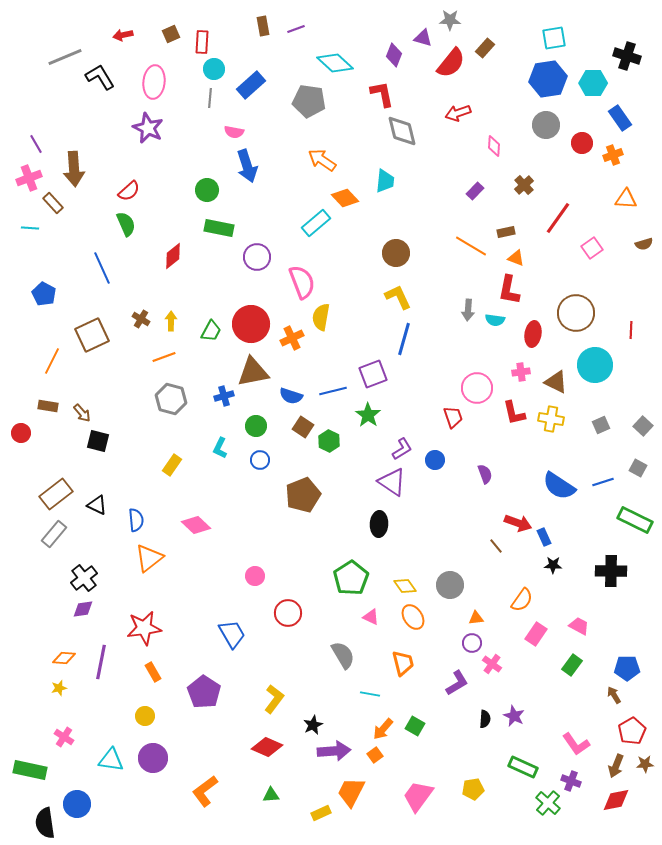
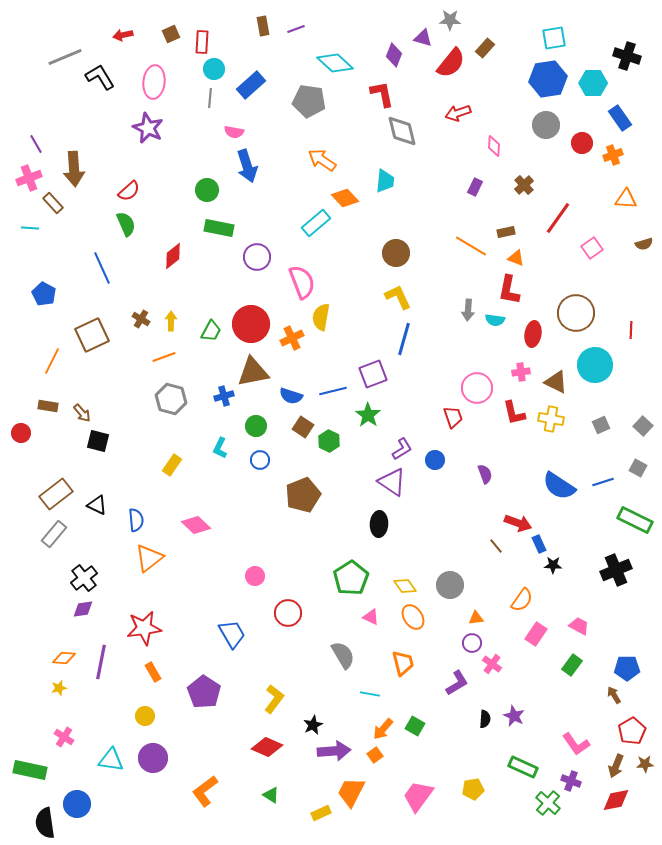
purple rectangle at (475, 191): moved 4 px up; rotated 18 degrees counterclockwise
blue rectangle at (544, 537): moved 5 px left, 7 px down
black cross at (611, 571): moved 5 px right, 1 px up; rotated 24 degrees counterclockwise
green triangle at (271, 795): rotated 36 degrees clockwise
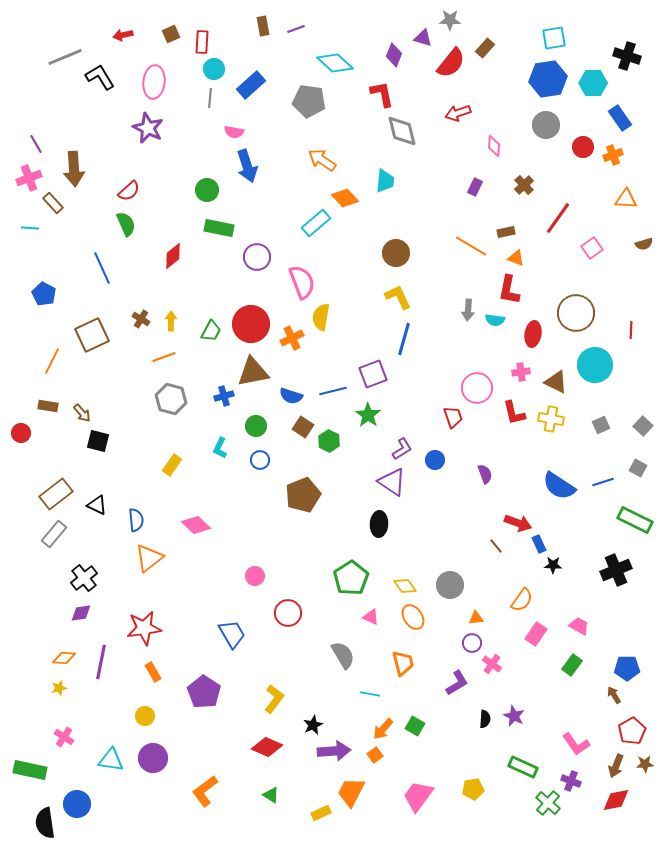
red circle at (582, 143): moved 1 px right, 4 px down
purple diamond at (83, 609): moved 2 px left, 4 px down
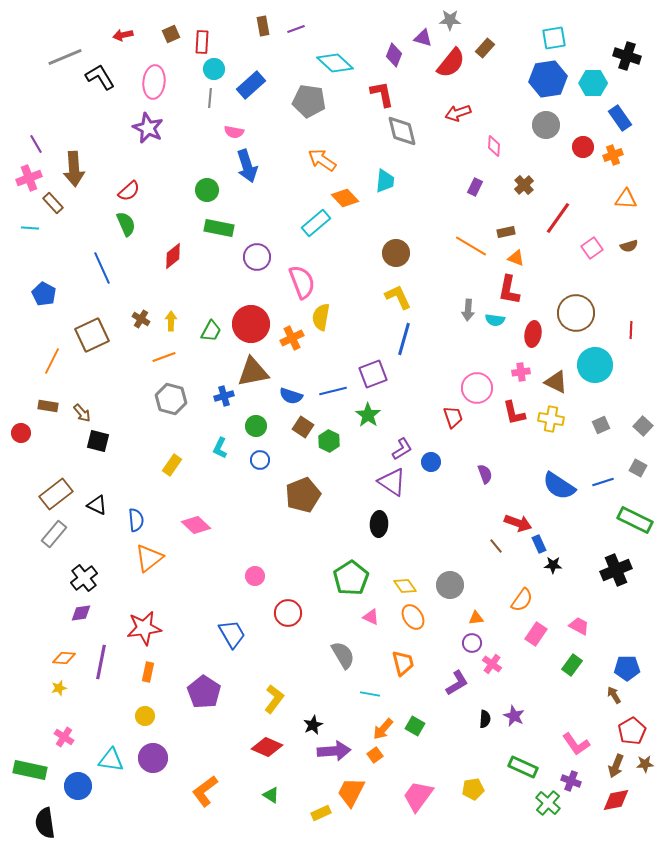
brown semicircle at (644, 244): moved 15 px left, 2 px down
blue circle at (435, 460): moved 4 px left, 2 px down
orange rectangle at (153, 672): moved 5 px left; rotated 42 degrees clockwise
blue circle at (77, 804): moved 1 px right, 18 px up
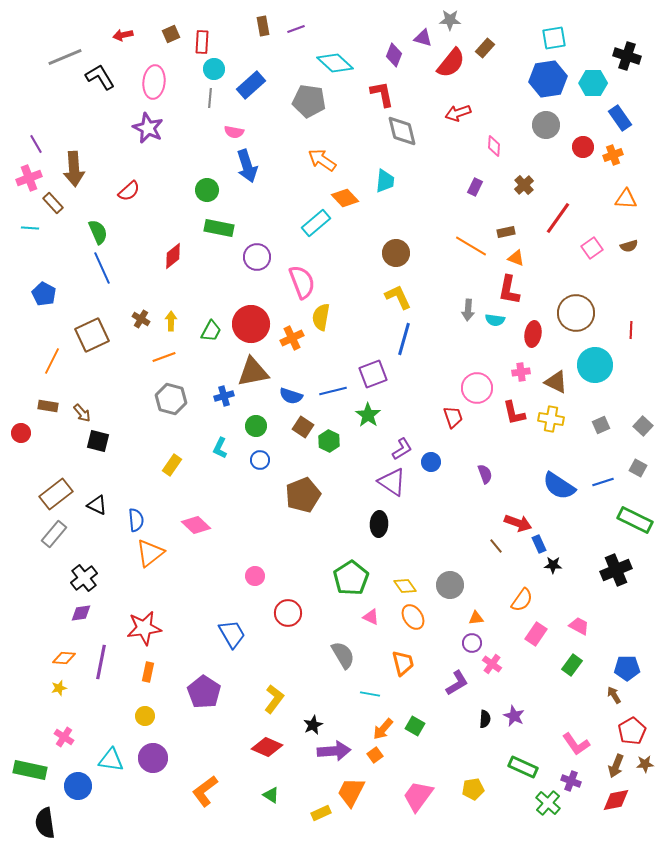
green semicircle at (126, 224): moved 28 px left, 8 px down
orange triangle at (149, 558): moved 1 px right, 5 px up
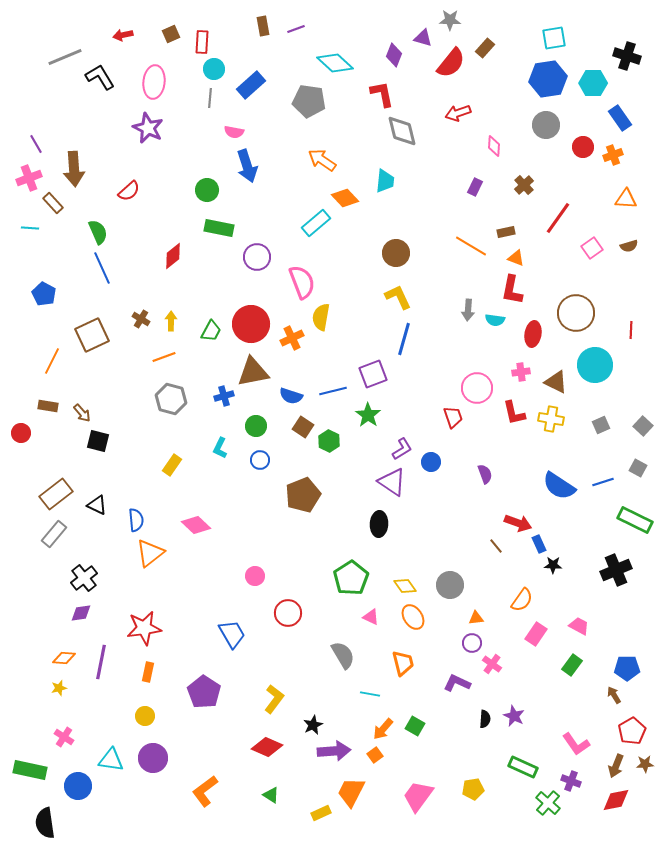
red L-shape at (509, 290): moved 3 px right
purple L-shape at (457, 683): rotated 124 degrees counterclockwise
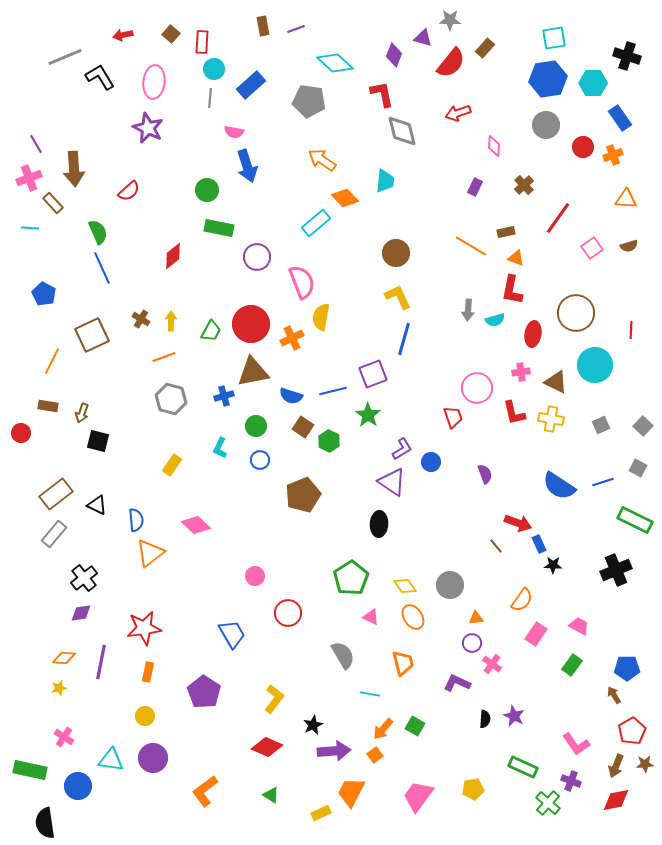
brown square at (171, 34): rotated 24 degrees counterclockwise
cyan semicircle at (495, 320): rotated 24 degrees counterclockwise
brown arrow at (82, 413): rotated 60 degrees clockwise
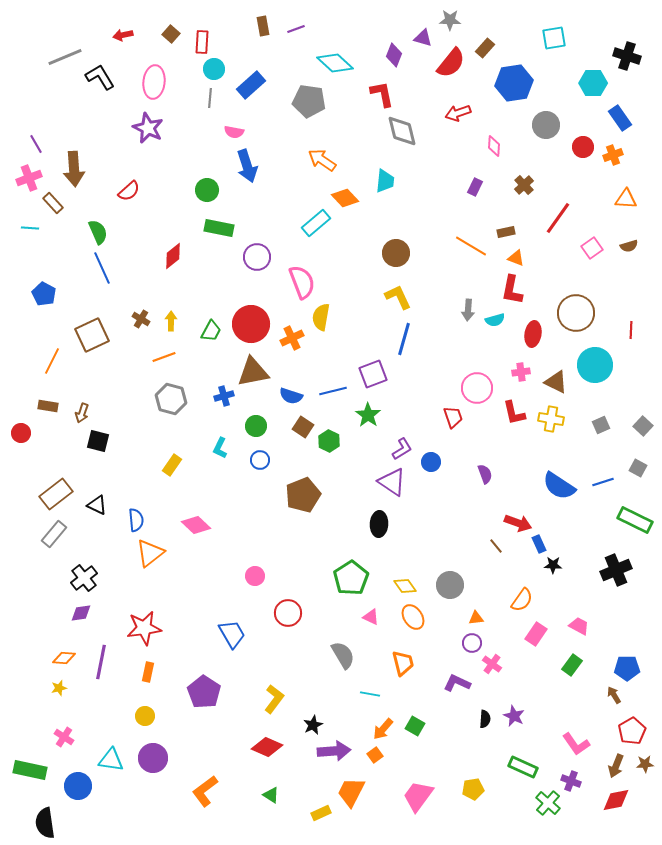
blue hexagon at (548, 79): moved 34 px left, 4 px down
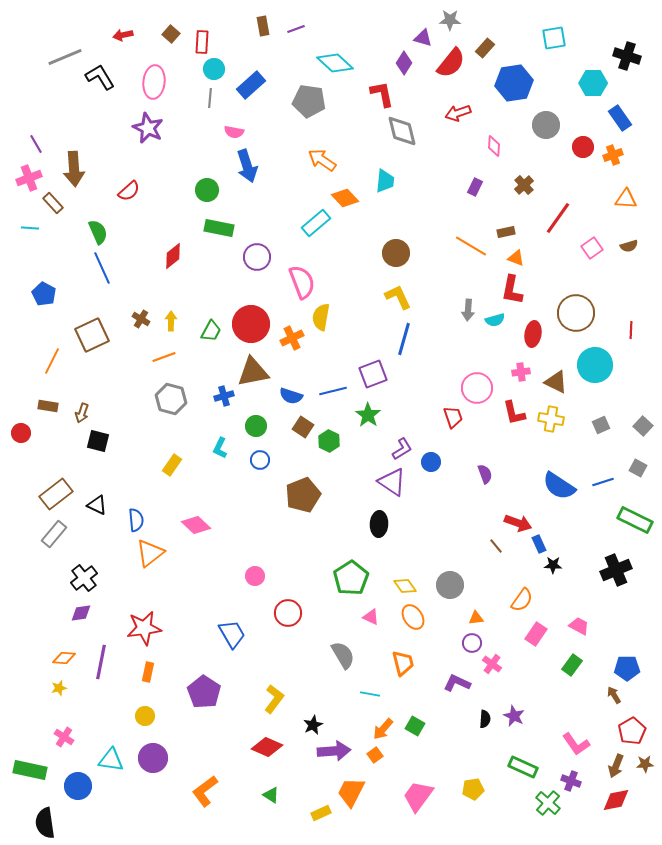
purple diamond at (394, 55): moved 10 px right, 8 px down; rotated 10 degrees clockwise
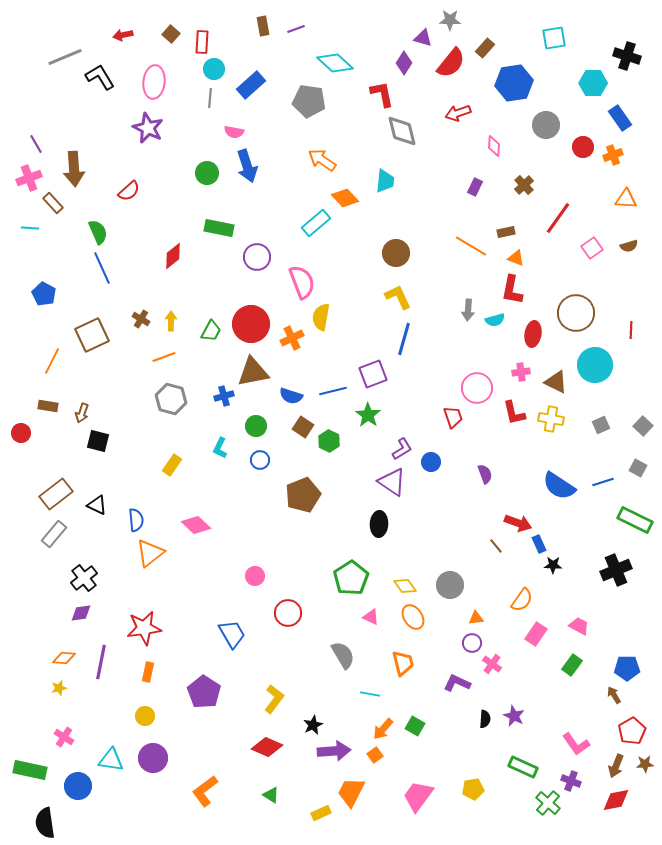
green circle at (207, 190): moved 17 px up
